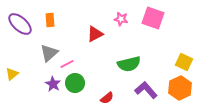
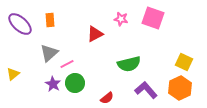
yellow triangle: moved 1 px right
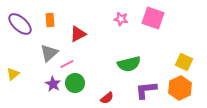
red triangle: moved 17 px left
purple L-shape: rotated 55 degrees counterclockwise
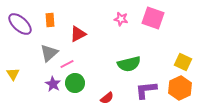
yellow square: moved 1 px left
yellow triangle: rotated 24 degrees counterclockwise
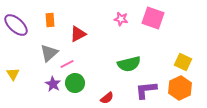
purple ellipse: moved 4 px left, 1 px down
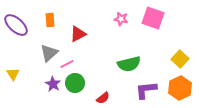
yellow square: moved 3 px left, 3 px up; rotated 18 degrees clockwise
red semicircle: moved 4 px left
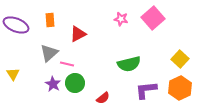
pink square: rotated 30 degrees clockwise
purple ellipse: rotated 20 degrees counterclockwise
pink line: rotated 40 degrees clockwise
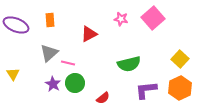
red triangle: moved 11 px right
pink line: moved 1 px right, 1 px up
